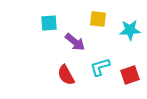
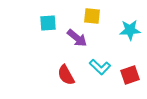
yellow square: moved 6 px left, 3 px up
cyan square: moved 1 px left
purple arrow: moved 2 px right, 4 px up
cyan L-shape: rotated 120 degrees counterclockwise
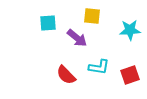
cyan L-shape: moved 1 px left; rotated 35 degrees counterclockwise
red semicircle: rotated 15 degrees counterclockwise
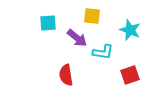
cyan star: rotated 25 degrees clockwise
cyan L-shape: moved 4 px right, 15 px up
red semicircle: rotated 35 degrees clockwise
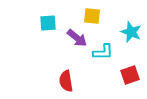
cyan star: moved 1 px right, 2 px down
cyan L-shape: rotated 10 degrees counterclockwise
red semicircle: moved 6 px down
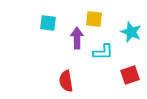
yellow square: moved 2 px right, 3 px down
cyan square: rotated 12 degrees clockwise
purple arrow: rotated 130 degrees counterclockwise
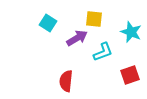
cyan square: rotated 24 degrees clockwise
purple arrow: rotated 60 degrees clockwise
cyan L-shape: rotated 20 degrees counterclockwise
red semicircle: rotated 15 degrees clockwise
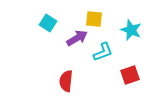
cyan star: moved 2 px up
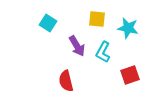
yellow square: moved 3 px right
cyan star: moved 3 px left, 2 px up; rotated 10 degrees counterclockwise
purple arrow: moved 8 px down; rotated 90 degrees clockwise
cyan L-shape: rotated 140 degrees clockwise
red semicircle: rotated 20 degrees counterclockwise
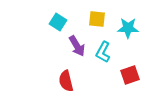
cyan square: moved 10 px right, 1 px up
cyan star: rotated 10 degrees counterclockwise
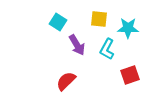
yellow square: moved 2 px right
purple arrow: moved 1 px up
cyan L-shape: moved 4 px right, 3 px up
red semicircle: rotated 60 degrees clockwise
